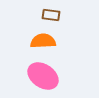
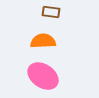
brown rectangle: moved 3 px up
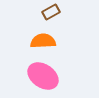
brown rectangle: rotated 36 degrees counterclockwise
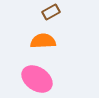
pink ellipse: moved 6 px left, 3 px down
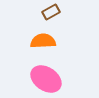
pink ellipse: moved 9 px right
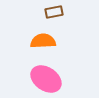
brown rectangle: moved 3 px right; rotated 18 degrees clockwise
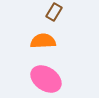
brown rectangle: rotated 48 degrees counterclockwise
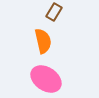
orange semicircle: rotated 80 degrees clockwise
